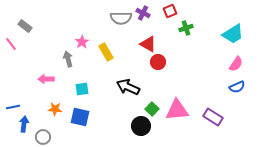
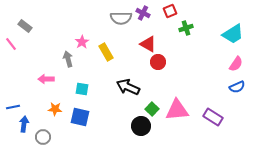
cyan square: rotated 16 degrees clockwise
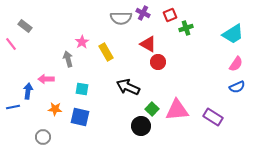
red square: moved 4 px down
blue arrow: moved 4 px right, 33 px up
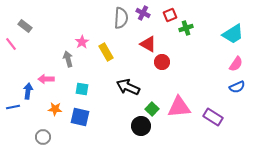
gray semicircle: rotated 85 degrees counterclockwise
red circle: moved 4 px right
pink triangle: moved 2 px right, 3 px up
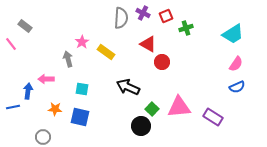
red square: moved 4 px left, 1 px down
yellow rectangle: rotated 24 degrees counterclockwise
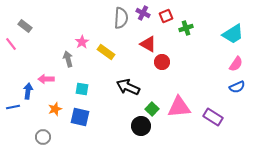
orange star: rotated 24 degrees counterclockwise
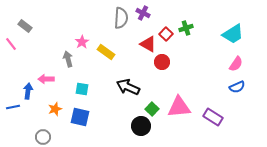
red square: moved 18 px down; rotated 24 degrees counterclockwise
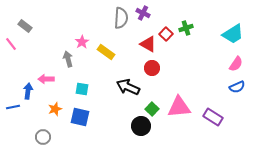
red circle: moved 10 px left, 6 px down
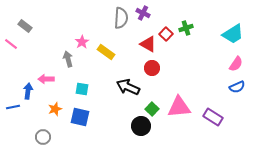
pink line: rotated 16 degrees counterclockwise
